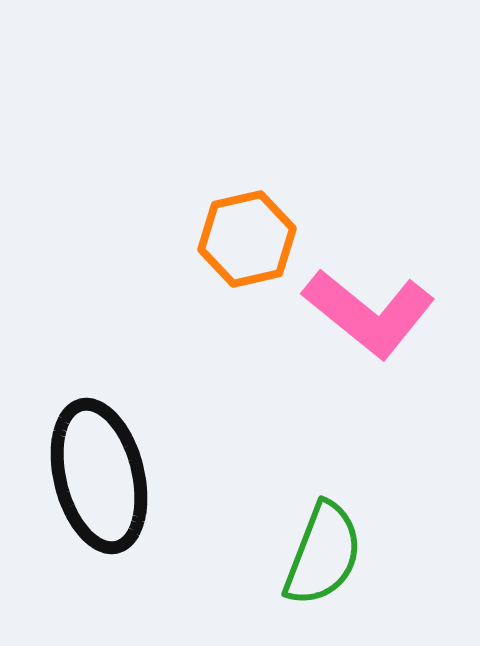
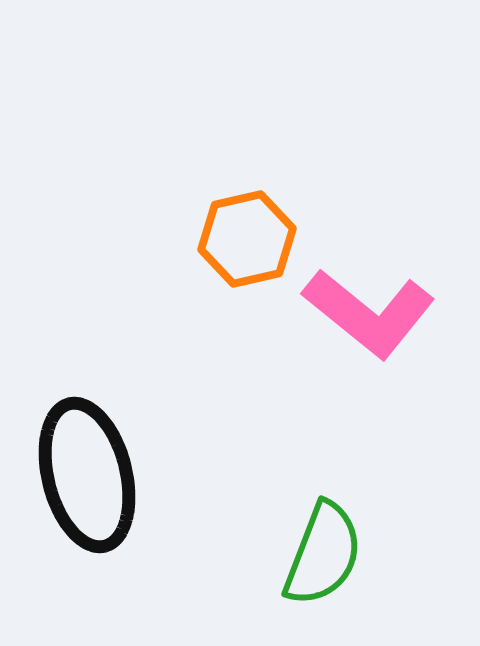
black ellipse: moved 12 px left, 1 px up
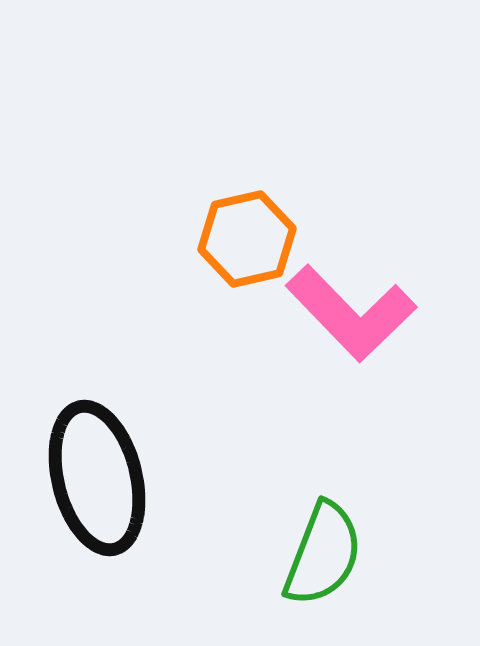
pink L-shape: moved 18 px left; rotated 7 degrees clockwise
black ellipse: moved 10 px right, 3 px down
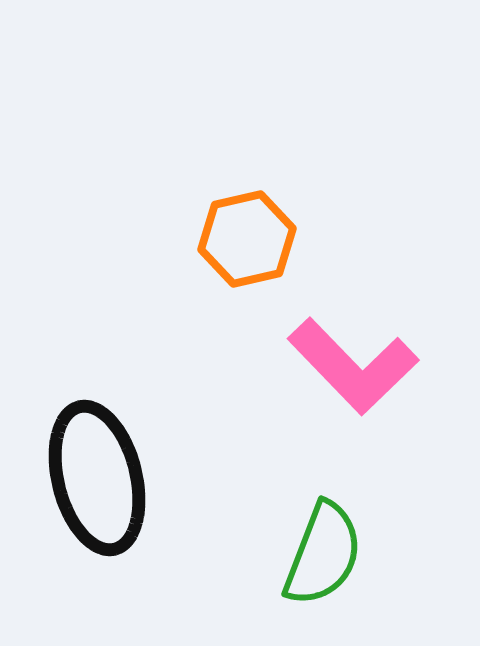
pink L-shape: moved 2 px right, 53 px down
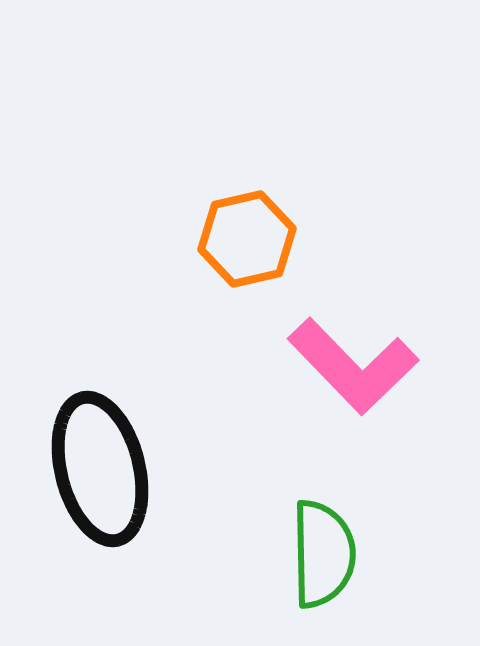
black ellipse: moved 3 px right, 9 px up
green semicircle: rotated 22 degrees counterclockwise
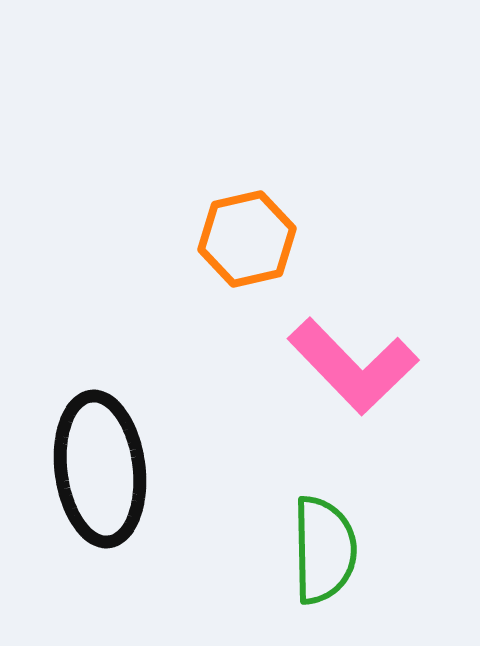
black ellipse: rotated 7 degrees clockwise
green semicircle: moved 1 px right, 4 px up
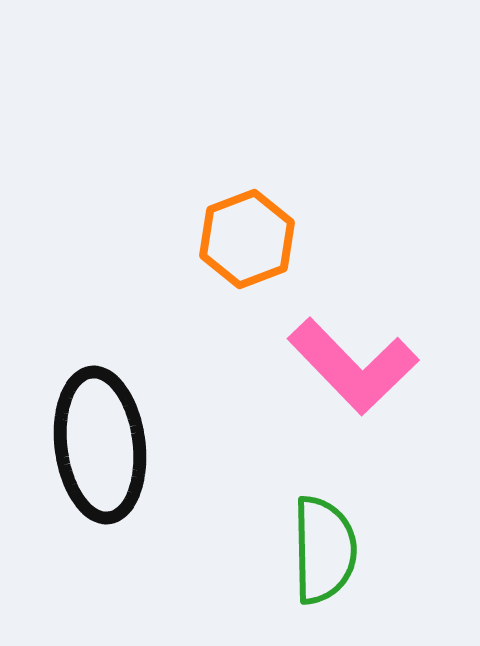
orange hexagon: rotated 8 degrees counterclockwise
black ellipse: moved 24 px up
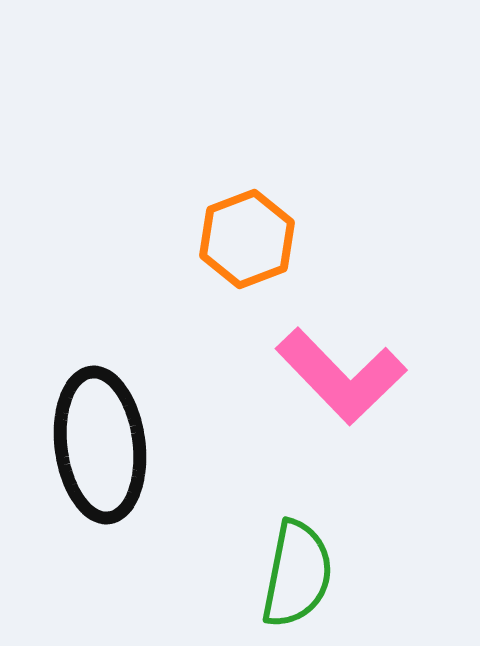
pink L-shape: moved 12 px left, 10 px down
green semicircle: moved 27 px left, 24 px down; rotated 12 degrees clockwise
